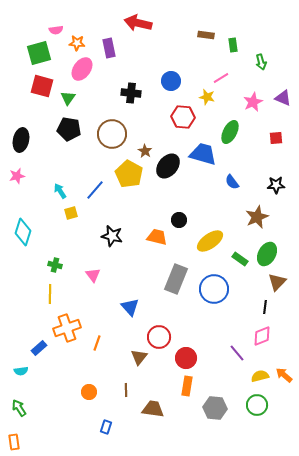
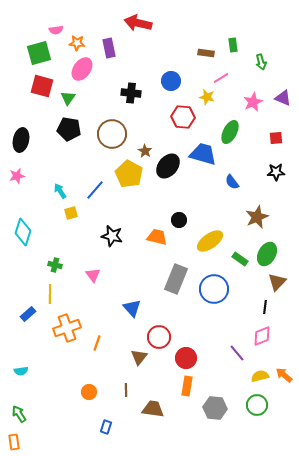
brown rectangle at (206, 35): moved 18 px down
black star at (276, 185): moved 13 px up
blue triangle at (130, 307): moved 2 px right, 1 px down
blue rectangle at (39, 348): moved 11 px left, 34 px up
green arrow at (19, 408): moved 6 px down
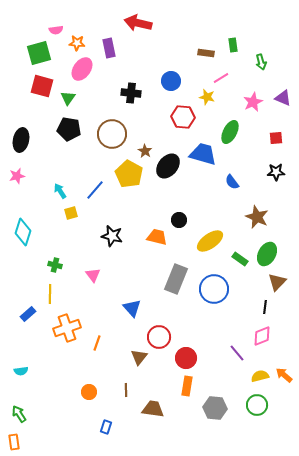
brown star at (257, 217): rotated 25 degrees counterclockwise
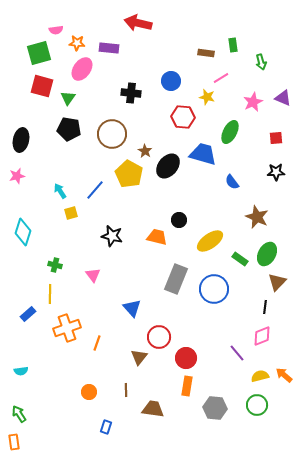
purple rectangle at (109, 48): rotated 72 degrees counterclockwise
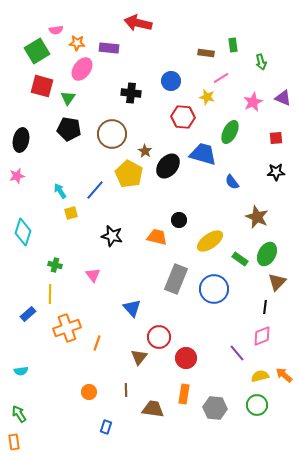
green square at (39, 53): moved 2 px left, 2 px up; rotated 15 degrees counterclockwise
orange rectangle at (187, 386): moved 3 px left, 8 px down
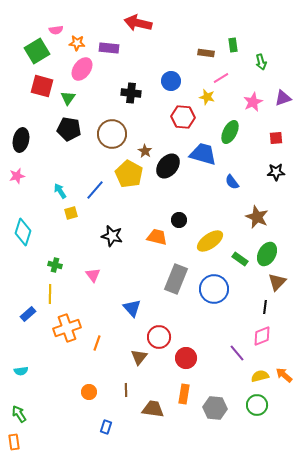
purple triangle at (283, 98): rotated 42 degrees counterclockwise
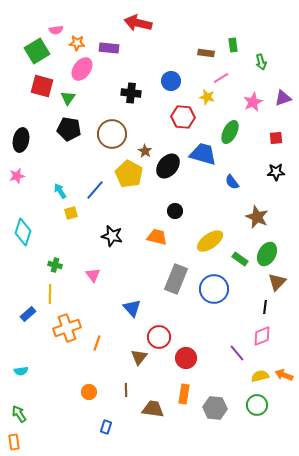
black circle at (179, 220): moved 4 px left, 9 px up
orange arrow at (284, 375): rotated 18 degrees counterclockwise
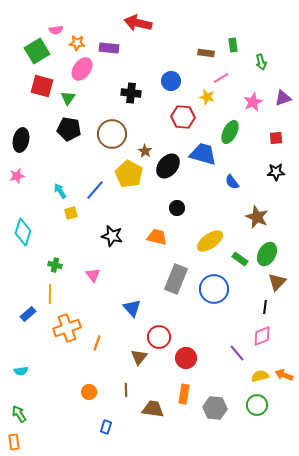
black circle at (175, 211): moved 2 px right, 3 px up
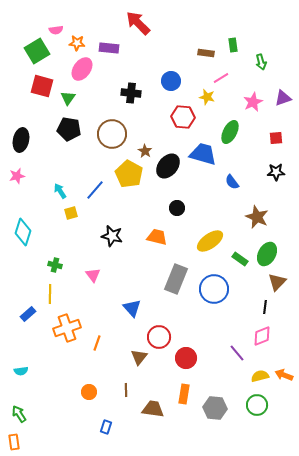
red arrow at (138, 23): rotated 32 degrees clockwise
